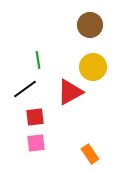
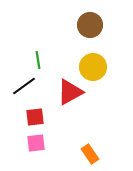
black line: moved 1 px left, 3 px up
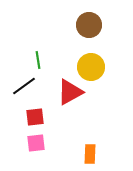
brown circle: moved 1 px left
yellow circle: moved 2 px left
orange rectangle: rotated 36 degrees clockwise
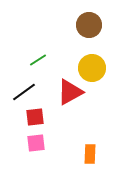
green line: rotated 66 degrees clockwise
yellow circle: moved 1 px right, 1 px down
black line: moved 6 px down
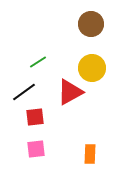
brown circle: moved 2 px right, 1 px up
green line: moved 2 px down
pink square: moved 6 px down
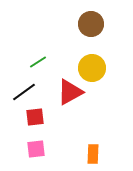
orange rectangle: moved 3 px right
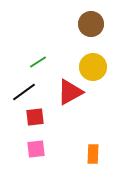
yellow circle: moved 1 px right, 1 px up
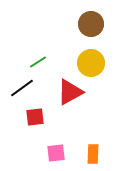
yellow circle: moved 2 px left, 4 px up
black line: moved 2 px left, 4 px up
pink square: moved 20 px right, 4 px down
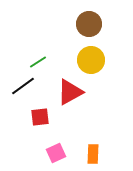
brown circle: moved 2 px left
yellow circle: moved 3 px up
black line: moved 1 px right, 2 px up
red square: moved 5 px right
pink square: rotated 18 degrees counterclockwise
